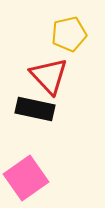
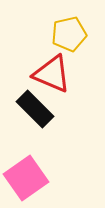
red triangle: moved 3 px right, 2 px up; rotated 24 degrees counterclockwise
black rectangle: rotated 33 degrees clockwise
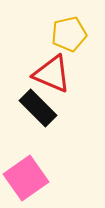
black rectangle: moved 3 px right, 1 px up
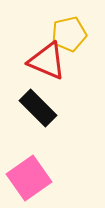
red triangle: moved 5 px left, 13 px up
pink square: moved 3 px right
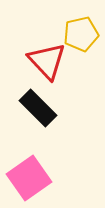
yellow pentagon: moved 12 px right
red triangle: rotated 24 degrees clockwise
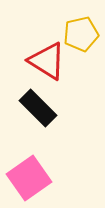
red triangle: rotated 15 degrees counterclockwise
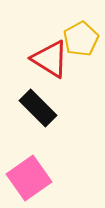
yellow pentagon: moved 5 px down; rotated 16 degrees counterclockwise
red triangle: moved 3 px right, 2 px up
